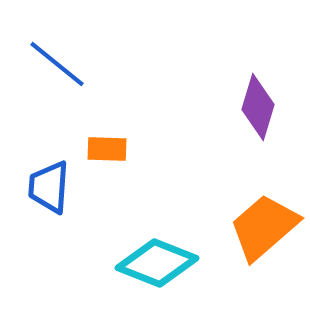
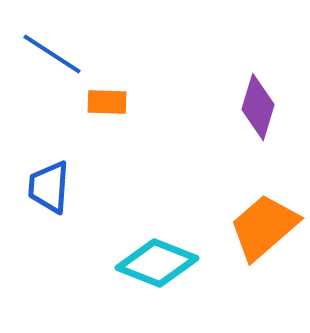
blue line: moved 5 px left, 10 px up; rotated 6 degrees counterclockwise
orange rectangle: moved 47 px up
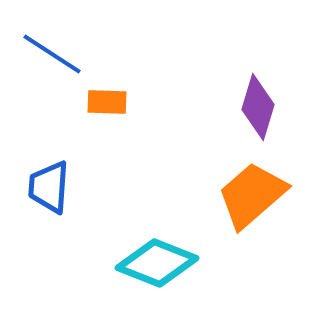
orange trapezoid: moved 12 px left, 32 px up
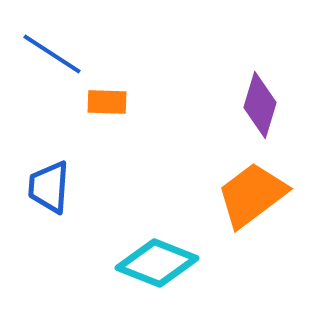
purple diamond: moved 2 px right, 2 px up
orange trapezoid: rotated 4 degrees clockwise
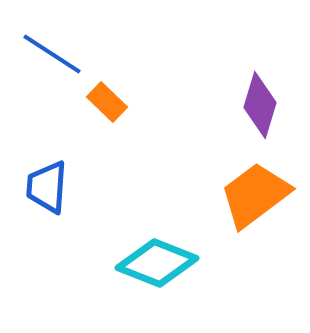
orange rectangle: rotated 42 degrees clockwise
blue trapezoid: moved 2 px left
orange trapezoid: moved 3 px right
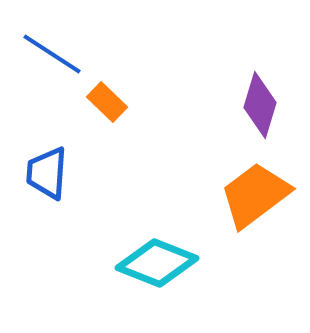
blue trapezoid: moved 14 px up
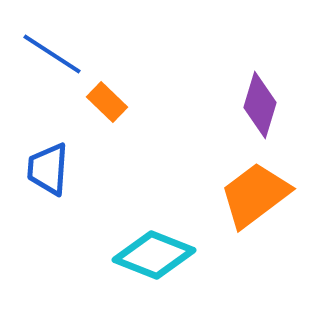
blue trapezoid: moved 1 px right, 4 px up
cyan diamond: moved 3 px left, 8 px up
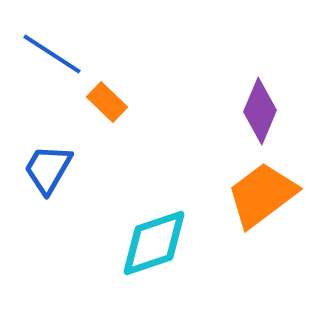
purple diamond: moved 6 px down; rotated 6 degrees clockwise
blue trapezoid: rotated 26 degrees clockwise
orange trapezoid: moved 7 px right
cyan diamond: moved 12 px up; rotated 40 degrees counterclockwise
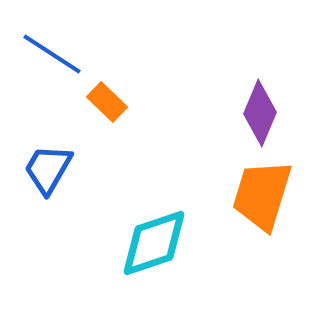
purple diamond: moved 2 px down
orange trapezoid: rotated 36 degrees counterclockwise
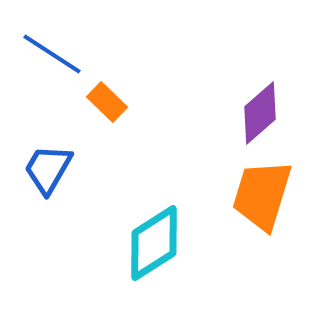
purple diamond: rotated 26 degrees clockwise
cyan diamond: rotated 14 degrees counterclockwise
